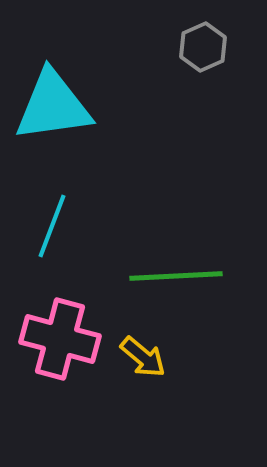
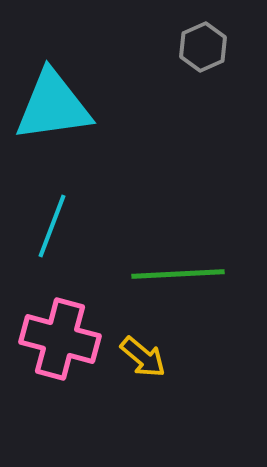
green line: moved 2 px right, 2 px up
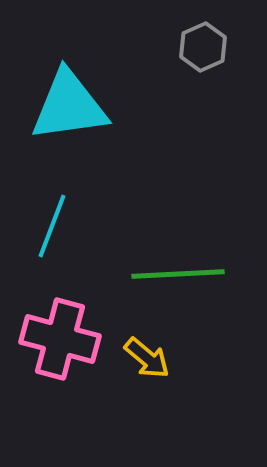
cyan triangle: moved 16 px right
yellow arrow: moved 4 px right, 1 px down
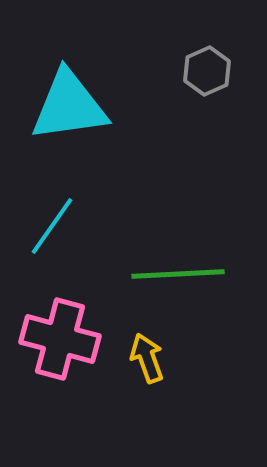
gray hexagon: moved 4 px right, 24 px down
cyan line: rotated 14 degrees clockwise
yellow arrow: rotated 150 degrees counterclockwise
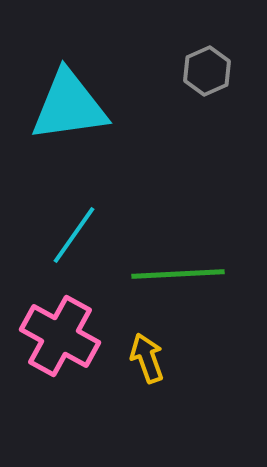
cyan line: moved 22 px right, 9 px down
pink cross: moved 3 px up; rotated 14 degrees clockwise
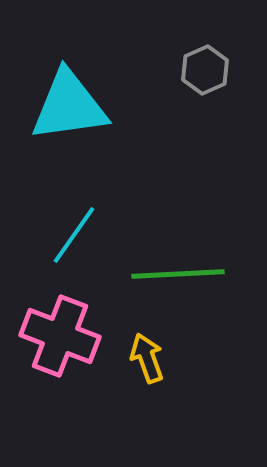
gray hexagon: moved 2 px left, 1 px up
pink cross: rotated 8 degrees counterclockwise
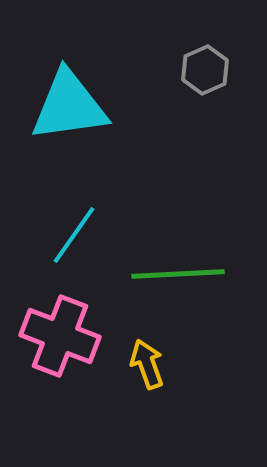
yellow arrow: moved 6 px down
